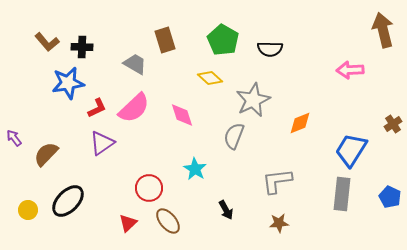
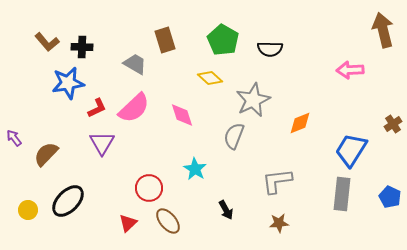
purple triangle: rotated 24 degrees counterclockwise
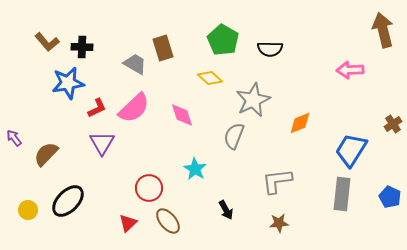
brown rectangle: moved 2 px left, 8 px down
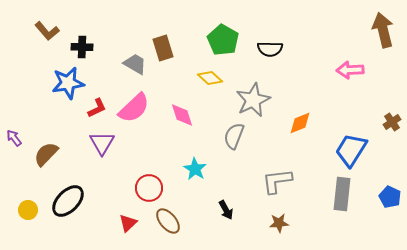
brown L-shape: moved 11 px up
brown cross: moved 1 px left, 2 px up
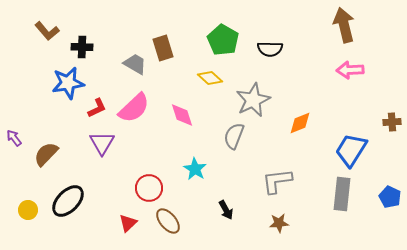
brown arrow: moved 39 px left, 5 px up
brown cross: rotated 30 degrees clockwise
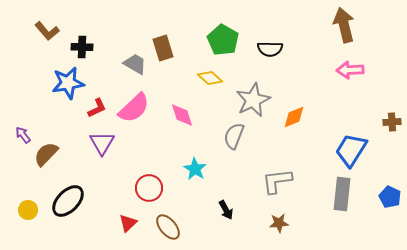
orange diamond: moved 6 px left, 6 px up
purple arrow: moved 9 px right, 3 px up
brown ellipse: moved 6 px down
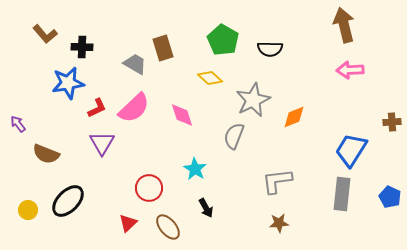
brown L-shape: moved 2 px left, 3 px down
purple arrow: moved 5 px left, 11 px up
brown semicircle: rotated 112 degrees counterclockwise
black arrow: moved 20 px left, 2 px up
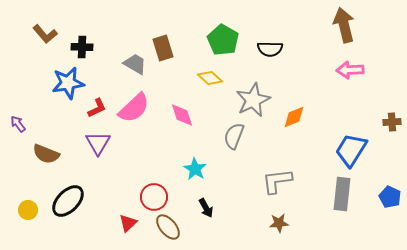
purple triangle: moved 4 px left
red circle: moved 5 px right, 9 px down
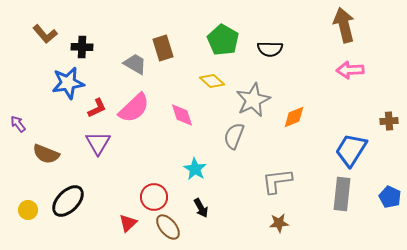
yellow diamond: moved 2 px right, 3 px down
brown cross: moved 3 px left, 1 px up
black arrow: moved 5 px left
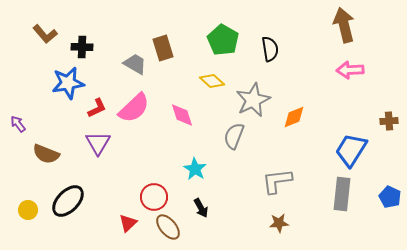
black semicircle: rotated 100 degrees counterclockwise
